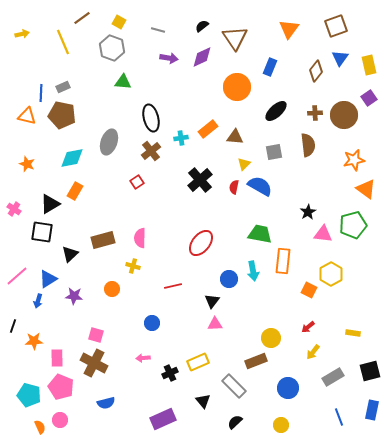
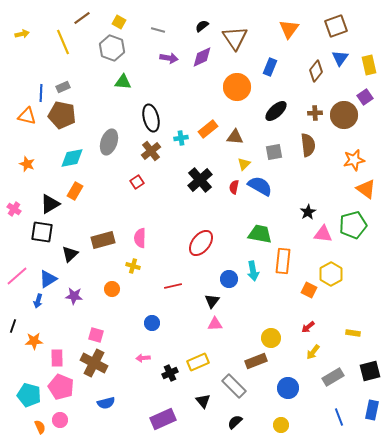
purple square at (369, 98): moved 4 px left, 1 px up
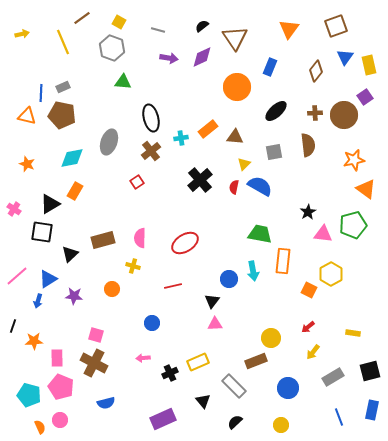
blue triangle at (340, 58): moved 5 px right, 1 px up
red ellipse at (201, 243): moved 16 px left; rotated 20 degrees clockwise
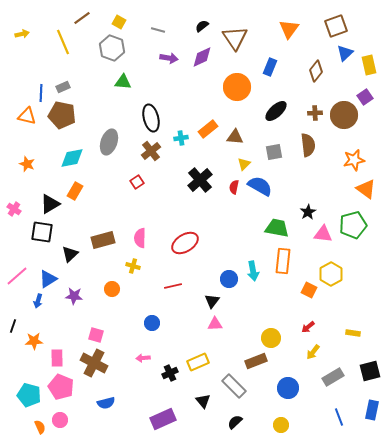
blue triangle at (345, 57): moved 4 px up; rotated 12 degrees clockwise
green trapezoid at (260, 234): moved 17 px right, 6 px up
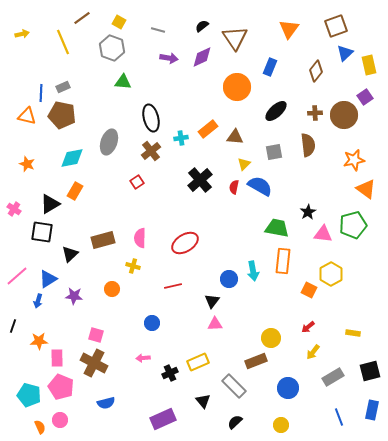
orange star at (34, 341): moved 5 px right
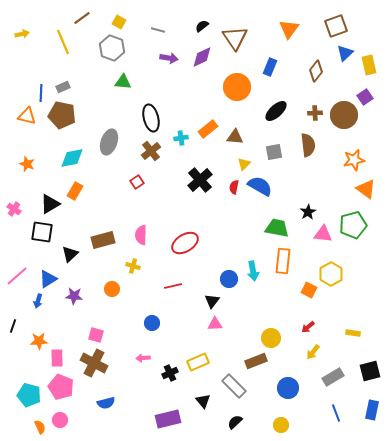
pink semicircle at (140, 238): moved 1 px right, 3 px up
blue line at (339, 417): moved 3 px left, 4 px up
purple rectangle at (163, 419): moved 5 px right; rotated 10 degrees clockwise
